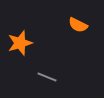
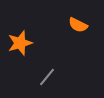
gray line: rotated 72 degrees counterclockwise
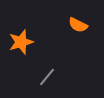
orange star: moved 1 px right, 1 px up
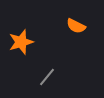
orange semicircle: moved 2 px left, 1 px down
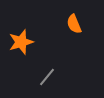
orange semicircle: moved 2 px left, 2 px up; rotated 42 degrees clockwise
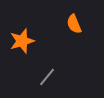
orange star: moved 1 px right, 1 px up
